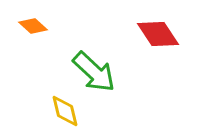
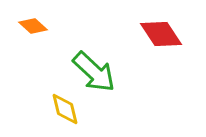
red diamond: moved 3 px right
yellow diamond: moved 2 px up
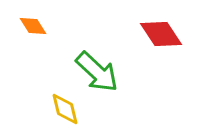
orange diamond: rotated 16 degrees clockwise
green arrow: moved 3 px right
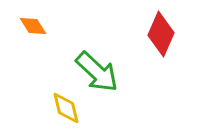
red diamond: rotated 57 degrees clockwise
yellow diamond: moved 1 px right, 1 px up
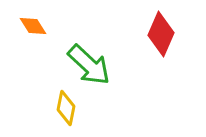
green arrow: moved 8 px left, 7 px up
yellow diamond: rotated 24 degrees clockwise
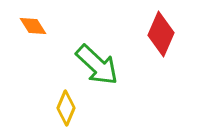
green arrow: moved 8 px right
yellow diamond: rotated 12 degrees clockwise
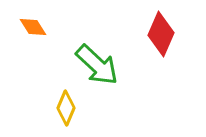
orange diamond: moved 1 px down
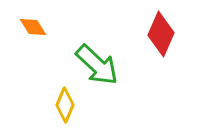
yellow diamond: moved 1 px left, 3 px up
